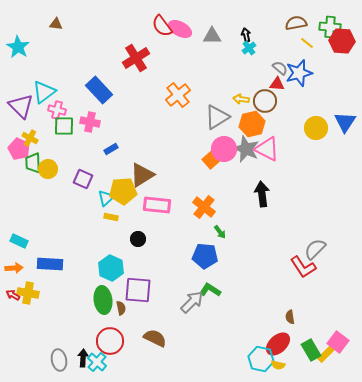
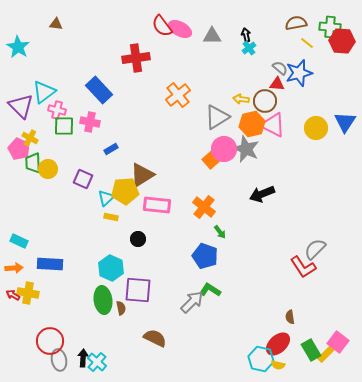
red cross at (136, 58): rotated 24 degrees clockwise
pink triangle at (267, 149): moved 6 px right, 24 px up
yellow pentagon at (123, 191): moved 2 px right
black arrow at (262, 194): rotated 105 degrees counterclockwise
blue pentagon at (205, 256): rotated 15 degrees clockwise
red circle at (110, 341): moved 60 px left
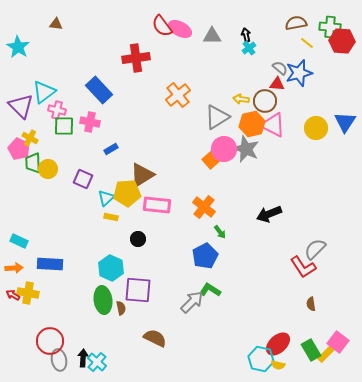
yellow pentagon at (125, 191): moved 2 px right, 2 px down
black arrow at (262, 194): moved 7 px right, 20 px down
blue pentagon at (205, 256): rotated 25 degrees clockwise
brown semicircle at (290, 317): moved 21 px right, 13 px up
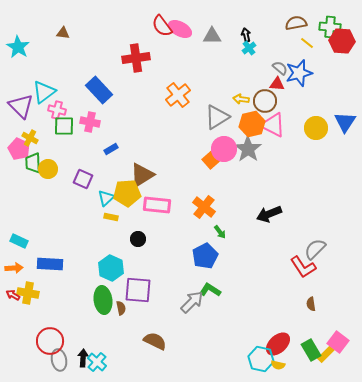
brown triangle at (56, 24): moved 7 px right, 9 px down
gray star at (246, 149): moved 2 px right; rotated 12 degrees clockwise
brown semicircle at (155, 338): moved 3 px down
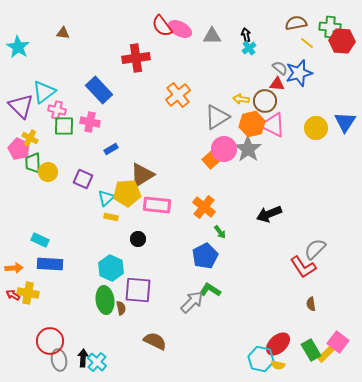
yellow circle at (48, 169): moved 3 px down
cyan rectangle at (19, 241): moved 21 px right, 1 px up
green ellipse at (103, 300): moved 2 px right
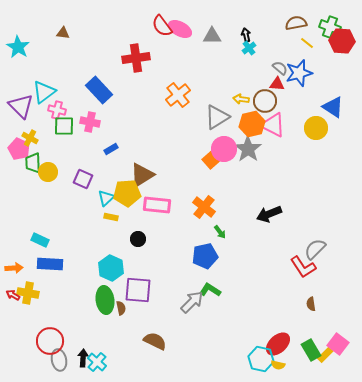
green cross at (330, 27): rotated 15 degrees clockwise
blue triangle at (345, 122): moved 12 px left, 15 px up; rotated 30 degrees counterclockwise
blue pentagon at (205, 256): rotated 15 degrees clockwise
pink square at (338, 342): moved 2 px down
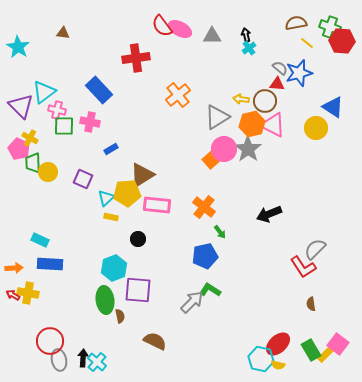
cyan hexagon at (111, 268): moved 3 px right; rotated 15 degrees clockwise
brown semicircle at (121, 308): moved 1 px left, 8 px down
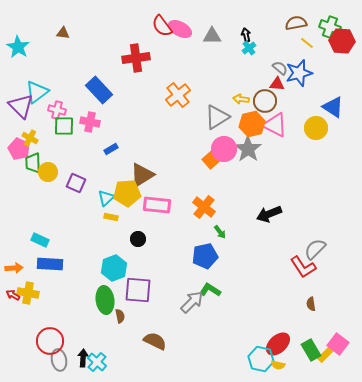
cyan triangle at (44, 92): moved 7 px left
pink triangle at (273, 125): moved 2 px right
purple square at (83, 179): moved 7 px left, 4 px down
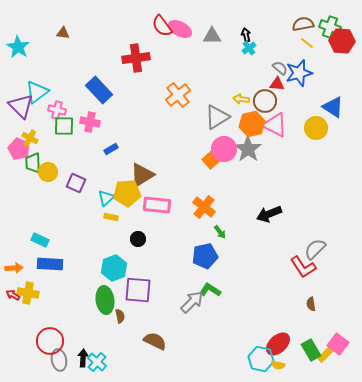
brown semicircle at (296, 23): moved 7 px right, 1 px down
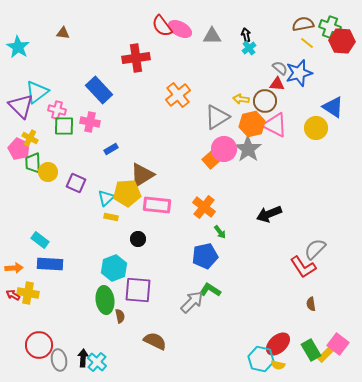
cyan rectangle at (40, 240): rotated 12 degrees clockwise
red circle at (50, 341): moved 11 px left, 4 px down
